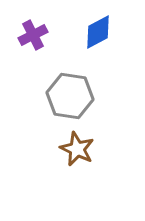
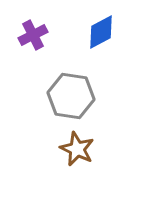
blue diamond: moved 3 px right
gray hexagon: moved 1 px right
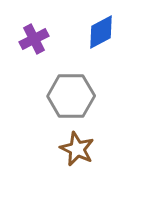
purple cross: moved 1 px right, 4 px down
gray hexagon: rotated 9 degrees counterclockwise
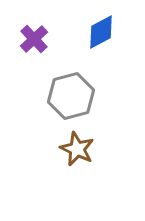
purple cross: rotated 16 degrees counterclockwise
gray hexagon: rotated 15 degrees counterclockwise
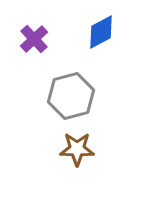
brown star: rotated 24 degrees counterclockwise
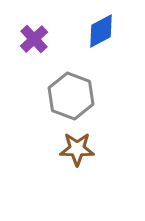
blue diamond: moved 1 px up
gray hexagon: rotated 24 degrees counterclockwise
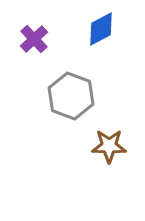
blue diamond: moved 2 px up
brown star: moved 32 px right, 3 px up
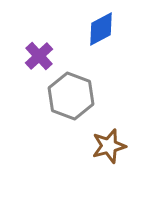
purple cross: moved 5 px right, 17 px down
brown star: rotated 16 degrees counterclockwise
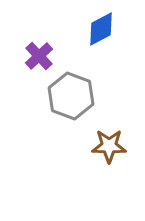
brown star: rotated 16 degrees clockwise
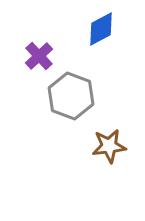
brown star: rotated 8 degrees counterclockwise
